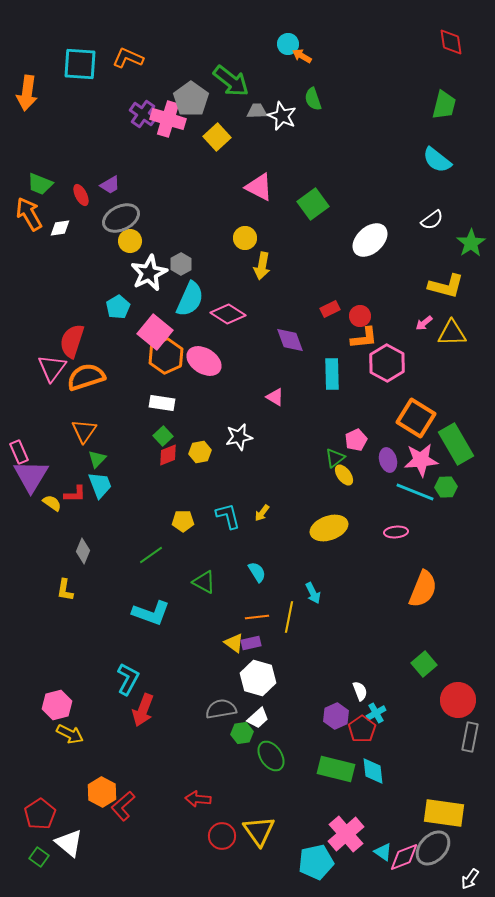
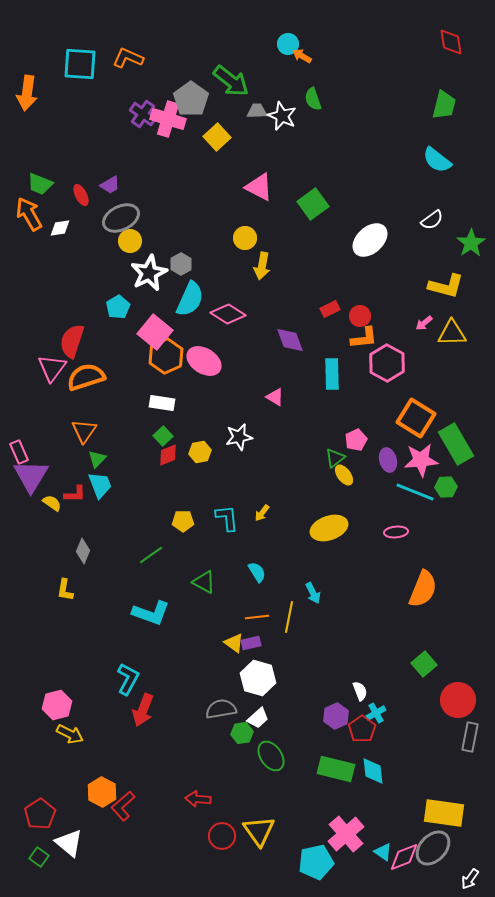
cyan L-shape at (228, 516): moved 1 px left, 2 px down; rotated 8 degrees clockwise
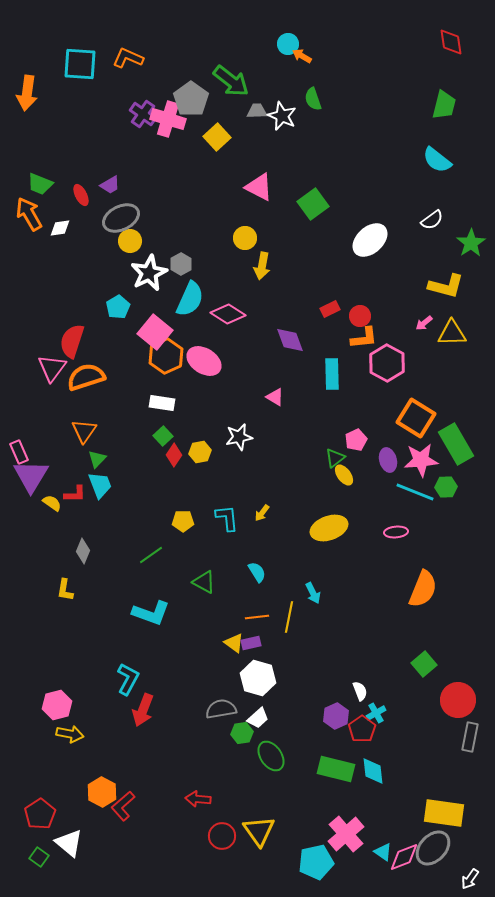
red diamond at (168, 455): moved 6 px right; rotated 35 degrees counterclockwise
yellow arrow at (70, 734): rotated 16 degrees counterclockwise
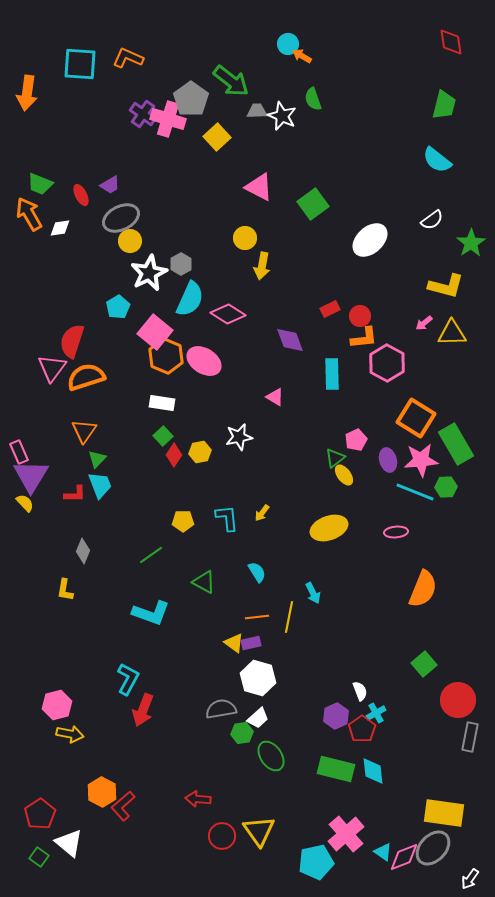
orange hexagon at (166, 356): rotated 12 degrees counterclockwise
yellow semicircle at (52, 503): moved 27 px left; rotated 12 degrees clockwise
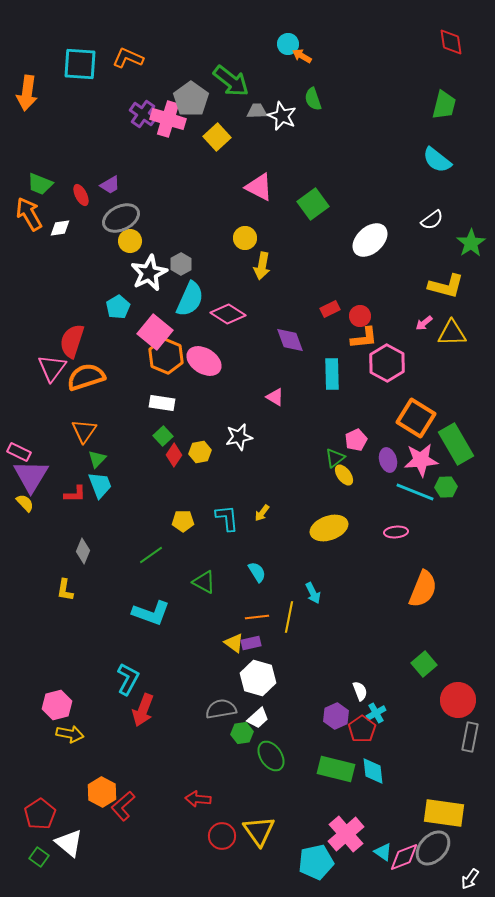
pink rectangle at (19, 452): rotated 40 degrees counterclockwise
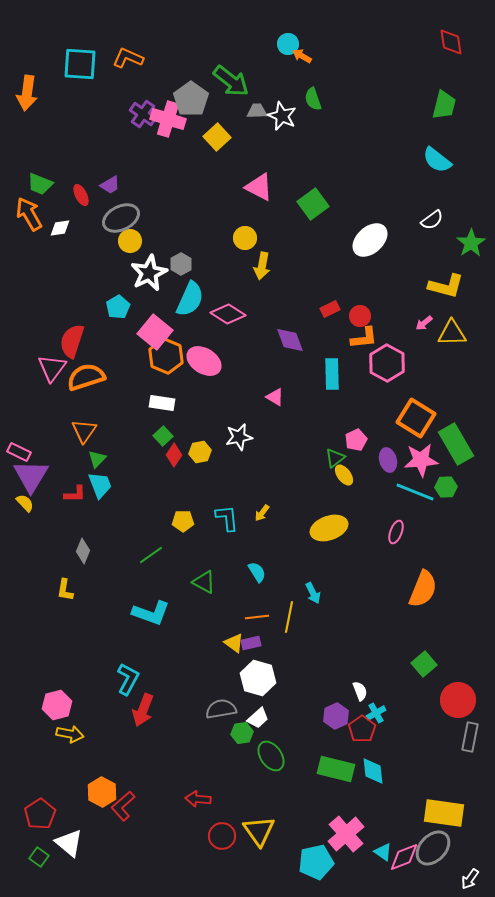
pink ellipse at (396, 532): rotated 65 degrees counterclockwise
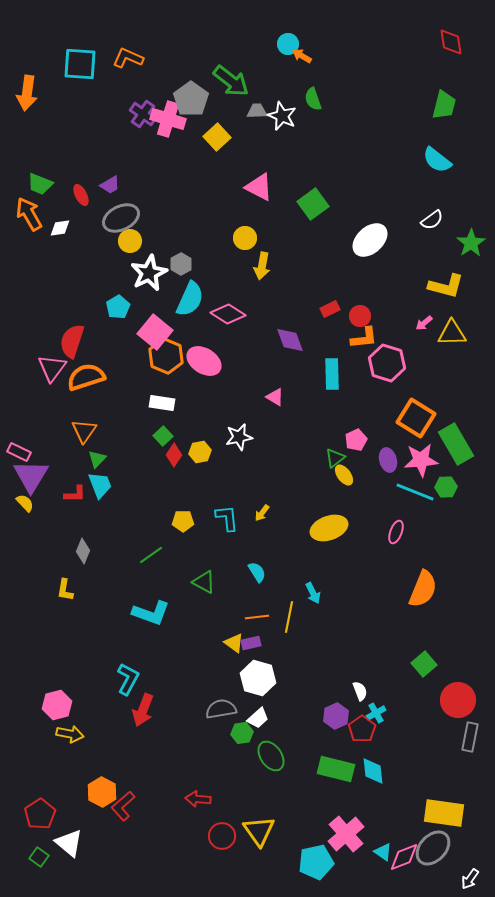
pink hexagon at (387, 363): rotated 12 degrees counterclockwise
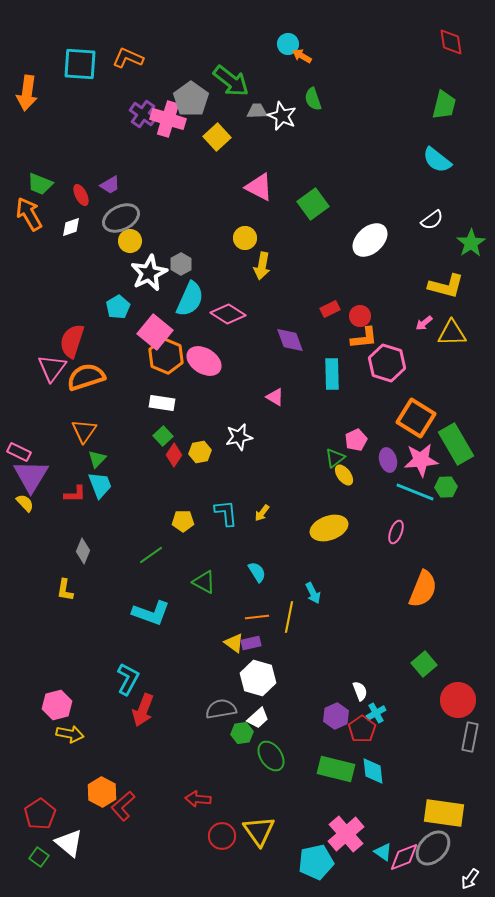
white diamond at (60, 228): moved 11 px right, 1 px up; rotated 10 degrees counterclockwise
cyan L-shape at (227, 518): moved 1 px left, 5 px up
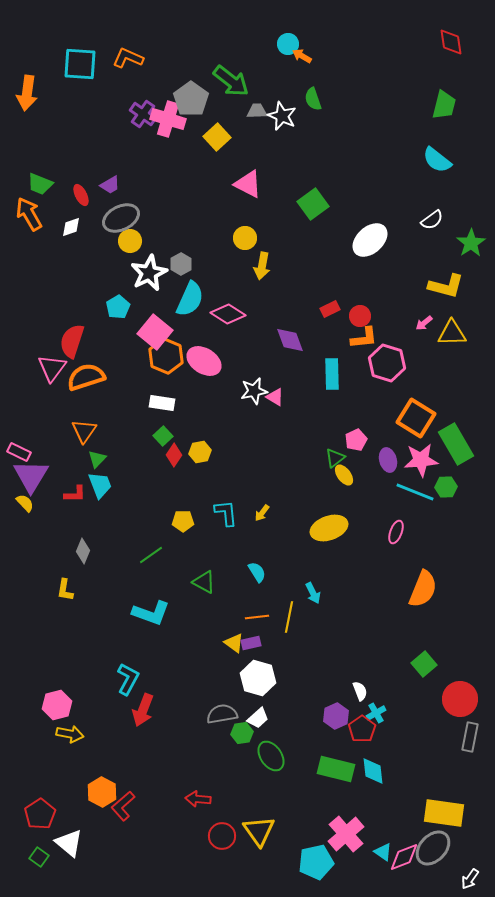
pink triangle at (259, 187): moved 11 px left, 3 px up
white star at (239, 437): moved 15 px right, 46 px up
red circle at (458, 700): moved 2 px right, 1 px up
gray semicircle at (221, 709): moved 1 px right, 5 px down
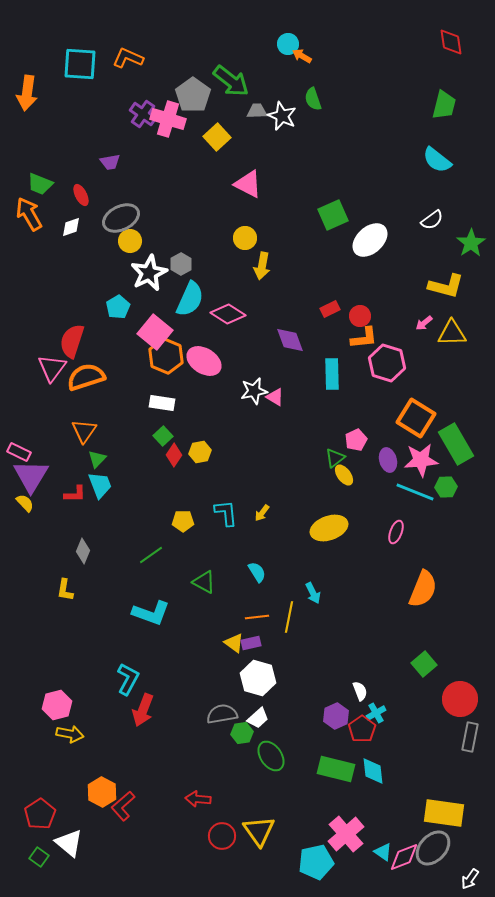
gray pentagon at (191, 99): moved 2 px right, 4 px up
purple trapezoid at (110, 185): moved 23 px up; rotated 20 degrees clockwise
green square at (313, 204): moved 20 px right, 11 px down; rotated 12 degrees clockwise
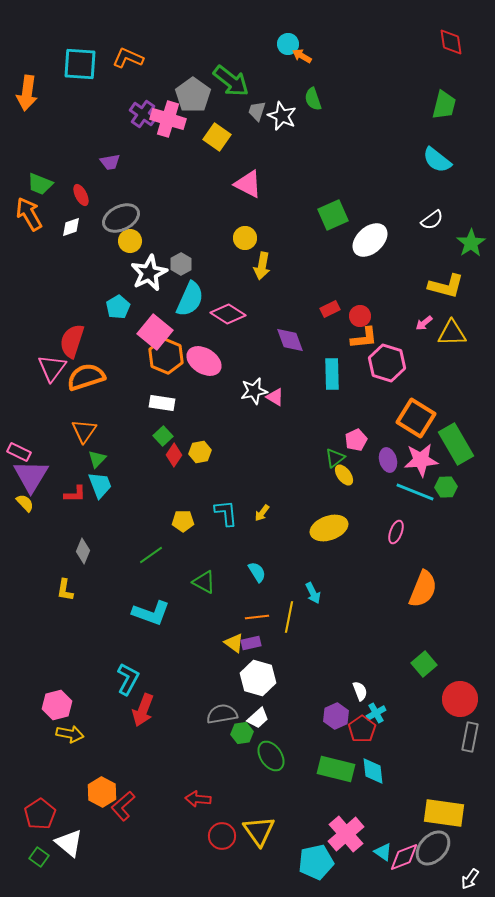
gray trapezoid at (257, 111): rotated 70 degrees counterclockwise
yellow square at (217, 137): rotated 12 degrees counterclockwise
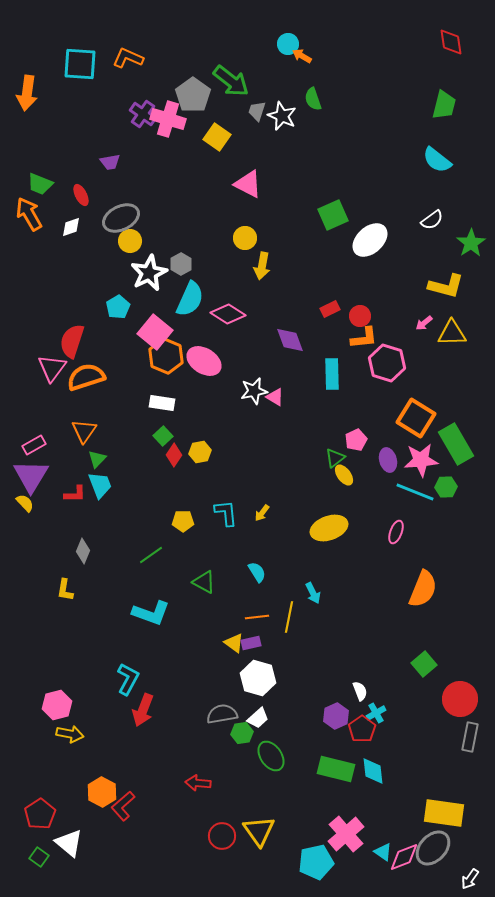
pink rectangle at (19, 452): moved 15 px right, 7 px up; rotated 55 degrees counterclockwise
red arrow at (198, 799): moved 16 px up
